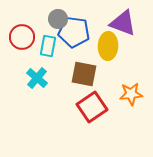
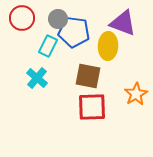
red circle: moved 19 px up
cyan rectangle: rotated 15 degrees clockwise
brown square: moved 4 px right, 2 px down
orange star: moved 5 px right; rotated 25 degrees counterclockwise
red square: rotated 32 degrees clockwise
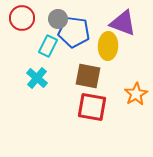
red square: rotated 12 degrees clockwise
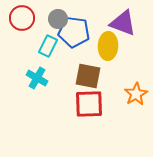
cyan cross: rotated 10 degrees counterclockwise
red square: moved 3 px left, 3 px up; rotated 12 degrees counterclockwise
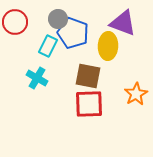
red circle: moved 7 px left, 4 px down
blue pentagon: moved 1 px left, 1 px down; rotated 12 degrees clockwise
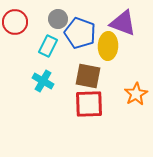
blue pentagon: moved 7 px right
cyan cross: moved 6 px right, 3 px down
